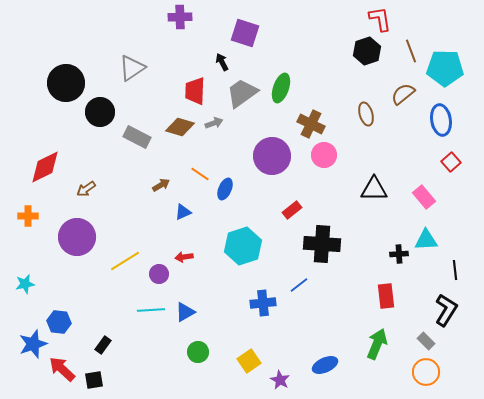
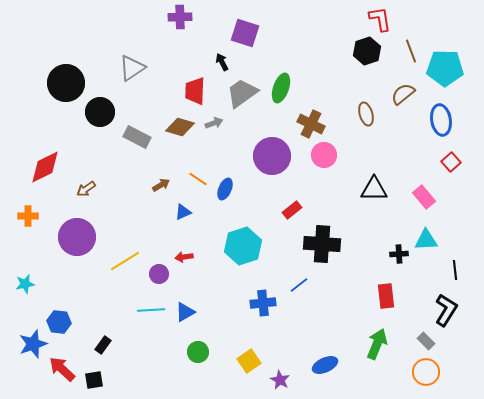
orange line at (200, 174): moved 2 px left, 5 px down
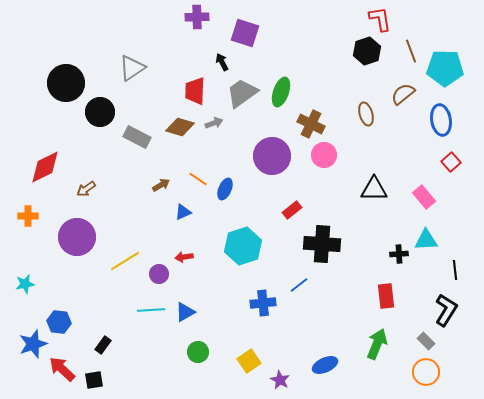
purple cross at (180, 17): moved 17 px right
green ellipse at (281, 88): moved 4 px down
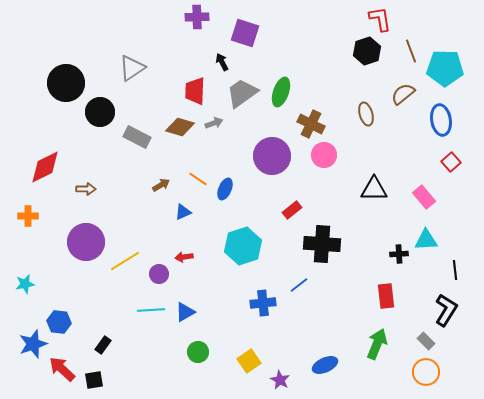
brown arrow at (86, 189): rotated 144 degrees counterclockwise
purple circle at (77, 237): moved 9 px right, 5 px down
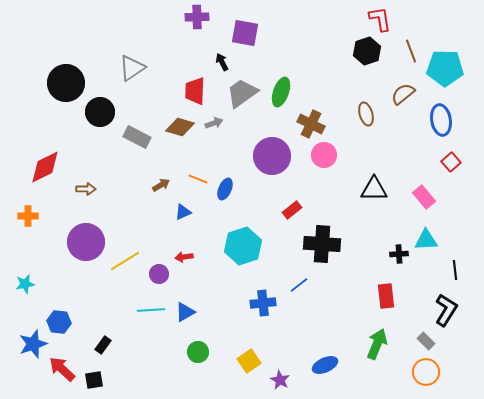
purple square at (245, 33): rotated 8 degrees counterclockwise
orange line at (198, 179): rotated 12 degrees counterclockwise
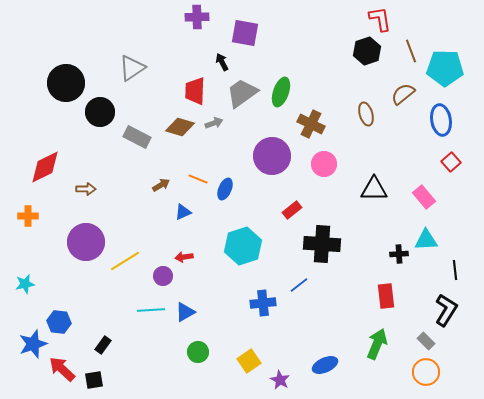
pink circle at (324, 155): moved 9 px down
purple circle at (159, 274): moved 4 px right, 2 px down
